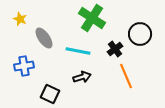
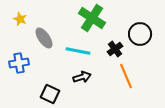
blue cross: moved 5 px left, 3 px up
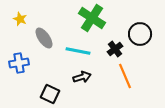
orange line: moved 1 px left
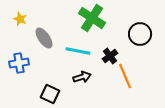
black cross: moved 5 px left, 7 px down
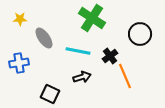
yellow star: rotated 24 degrees counterclockwise
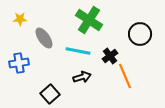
green cross: moved 3 px left, 2 px down
black square: rotated 24 degrees clockwise
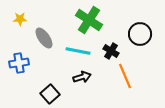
black cross: moved 1 px right, 5 px up; rotated 21 degrees counterclockwise
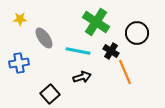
green cross: moved 7 px right, 2 px down
black circle: moved 3 px left, 1 px up
orange line: moved 4 px up
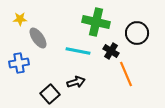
green cross: rotated 20 degrees counterclockwise
gray ellipse: moved 6 px left
orange line: moved 1 px right, 2 px down
black arrow: moved 6 px left, 5 px down
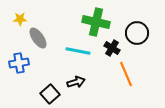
black cross: moved 1 px right, 3 px up
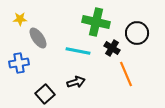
black square: moved 5 px left
